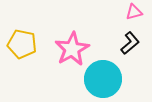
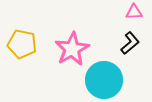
pink triangle: rotated 12 degrees clockwise
cyan circle: moved 1 px right, 1 px down
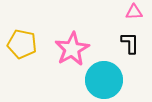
black L-shape: rotated 50 degrees counterclockwise
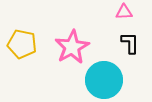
pink triangle: moved 10 px left
pink star: moved 2 px up
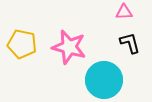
black L-shape: rotated 15 degrees counterclockwise
pink star: moved 3 px left; rotated 28 degrees counterclockwise
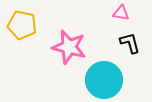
pink triangle: moved 3 px left, 1 px down; rotated 12 degrees clockwise
yellow pentagon: moved 19 px up
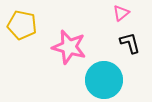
pink triangle: rotated 48 degrees counterclockwise
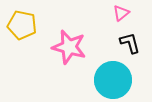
cyan circle: moved 9 px right
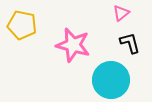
pink star: moved 4 px right, 2 px up
cyan circle: moved 2 px left
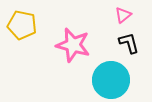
pink triangle: moved 2 px right, 2 px down
black L-shape: moved 1 px left
